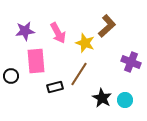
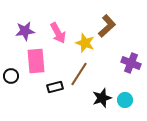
purple cross: moved 1 px down
black star: rotated 24 degrees clockwise
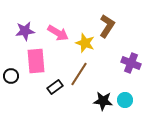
brown L-shape: rotated 15 degrees counterclockwise
pink arrow: rotated 30 degrees counterclockwise
black rectangle: rotated 21 degrees counterclockwise
black star: moved 1 px right, 3 px down; rotated 24 degrees clockwise
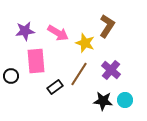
purple cross: moved 20 px left, 7 px down; rotated 18 degrees clockwise
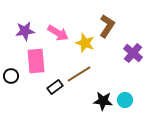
purple cross: moved 22 px right, 17 px up
brown line: rotated 25 degrees clockwise
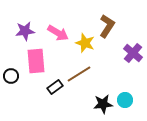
black star: moved 3 px down; rotated 12 degrees counterclockwise
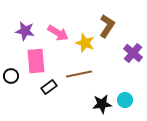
purple star: rotated 18 degrees clockwise
brown line: rotated 20 degrees clockwise
black rectangle: moved 6 px left
black star: moved 1 px left
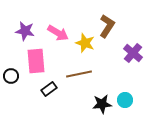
black rectangle: moved 2 px down
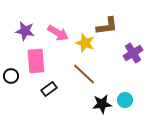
brown L-shape: rotated 50 degrees clockwise
purple cross: rotated 18 degrees clockwise
brown line: moved 5 px right; rotated 55 degrees clockwise
